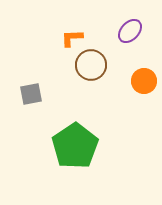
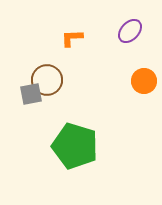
brown circle: moved 44 px left, 15 px down
green pentagon: rotated 21 degrees counterclockwise
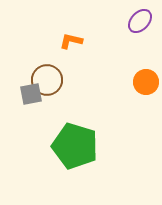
purple ellipse: moved 10 px right, 10 px up
orange L-shape: moved 1 px left, 3 px down; rotated 15 degrees clockwise
orange circle: moved 2 px right, 1 px down
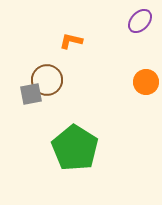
green pentagon: moved 2 px down; rotated 15 degrees clockwise
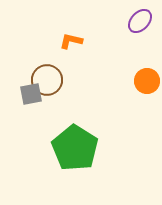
orange circle: moved 1 px right, 1 px up
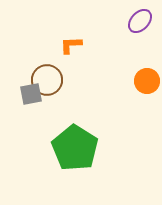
orange L-shape: moved 4 px down; rotated 15 degrees counterclockwise
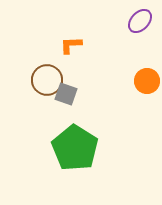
gray square: moved 35 px right; rotated 30 degrees clockwise
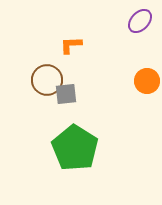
gray square: rotated 25 degrees counterclockwise
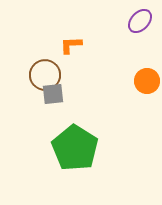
brown circle: moved 2 px left, 5 px up
gray square: moved 13 px left
